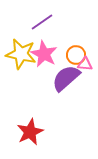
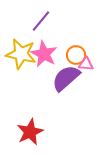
purple line: moved 1 px left, 1 px up; rotated 15 degrees counterclockwise
pink triangle: moved 1 px right
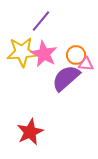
yellow star: moved 1 px right, 2 px up; rotated 16 degrees counterclockwise
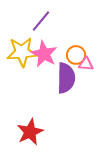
purple semicircle: rotated 132 degrees clockwise
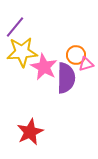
purple line: moved 26 px left, 6 px down
pink star: moved 13 px down
pink triangle: rotated 21 degrees counterclockwise
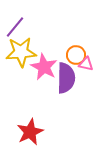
yellow star: moved 1 px left
pink triangle: rotated 28 degrees clockwise
